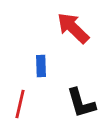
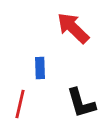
blue rectangle: moved 1 px left, 2 px down
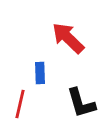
red arrow: moved 5 px left, 10 px down
blue rectangle: moved 5 px down
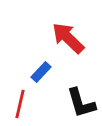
blue rectangle: moved 1 px right, 1 px up; rotated 45 degrees clockwise
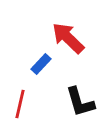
blue rectangle: moved 8 px up
black L-shape: moved 1 px left, 1 px up
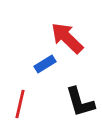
red arrow: moved 1 px left
blue rectangle: moved 4 px right; rotated 15 degrees clockwise
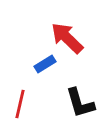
black L-shape: moved 1 px down
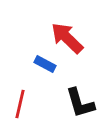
blue rectangle: rotated 60 degrees clockwise
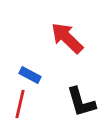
blue rectangle: moved 15 px left, 11 px down
black L-shape: moved 1 px right, 1 px up
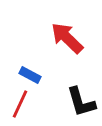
red line: rotated 12 degrees clockwise
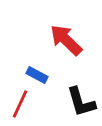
red arrow: moved 1 px left, 2 px down
blue rectangle: moved 7 px right
